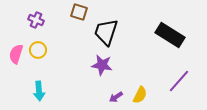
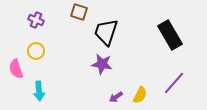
black rectangle: rotated 28 degrees clockwise
yellow circle: moved 2 px left, 1 px down
pink semicircle: moved 15 px down; rotated 36 degrees counterclockwise
purple star: moved 1 px up
purple line: moved 5 px left, 2 px down
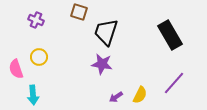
yellow circle: moved 3 px right, 6 px down
cyan arrow: moved 6 px left, 4 px down
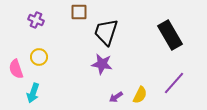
brown square: rotated 18 degrees counterclockwise
cyan arrow: moved 2 px up; rotated 24 degrees clockwise
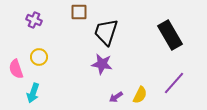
purple cross: moved 2 px left
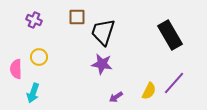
brown square: moved 2 px left, 5 px down
black trapezoid: moved 3 px left
pink semicircle: rotated 18 degrees clockwise
yellow semicircle: moved 9 px right, 4 px up
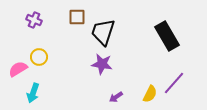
black rectangle: moved 3 px left, 1 px down
pink semicircle: moved 2 px right; rotated 60 degrees clockwise
yellow semicircle: moved 1 px right, 3 px down
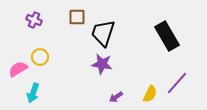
black trapezoid: moved 1 px down
yellow circle: moved 1 px right
purple line: moved 3 px right
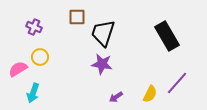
purple cross: moved 7 px down
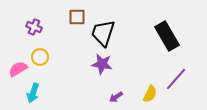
purple line: moved 1 px left, 4 px up
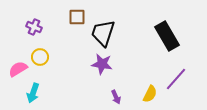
purple arrow: rotated 80 degrees counterclockwise
